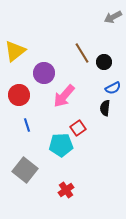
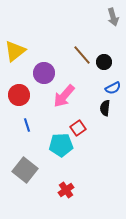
gray arrow: rotated 78 degrees counterclockwise
brown line: moved 2 px down; rotated 10 degrees counterclockwise
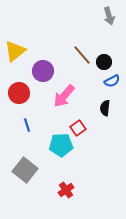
gray arrow: moved 4 px left, 1 px up
purple circle: moved 1 px left, 2 px up
blue semicircle: moved 1 px left, 7 px up
red circle: moved 2 px up
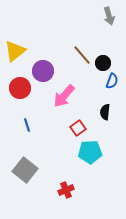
black circle: moved 1 px left, 1 px down
blue semicircle: rotated 42 degrees counterclockwise
red circle: moved 1 px right, 5 px up
black semicircle: moved 4 px down
cyan pentagon: moved 29 px right, 7 px down
red cross: rotated 14 degrees clockwise
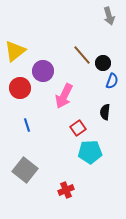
pink arrow: rotated 15 degrees counterclockwise
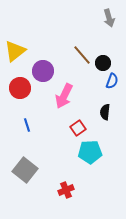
gray arrow: moved 2 px down
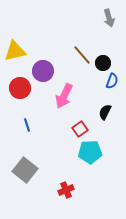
yellow triangle: rotated 25 degrees clockwise
black semicircle: rotated 21 degrees clockwise
red square: moved 2 px right, 1 px down
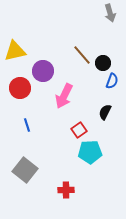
gray arrow: moved 1 px right, 5 px up
red square: moved 1 px left, 1 px down
red cross: rotated 21 degrees clockwise
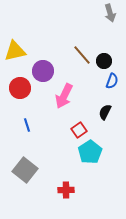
black circle: moved 1 px right, 2 px up
cyan pentagon: rotated 30 degrees counterclockwise
